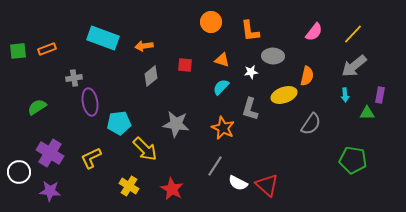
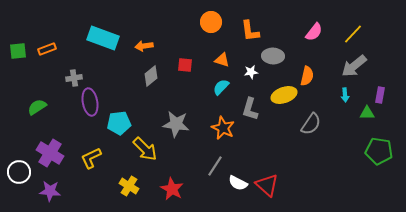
green pentagon: moved 26 px right, 9 px up
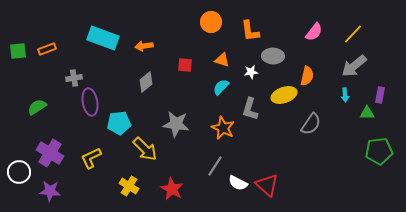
gray diamond: moved 5 px left, 6 px down
green pentagon: rotated 16 degrees counterclockwise
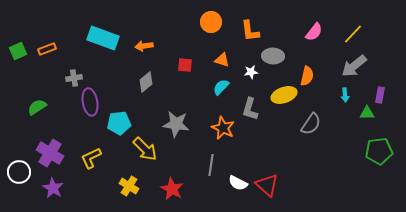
green square: rotated 18 degrees counterclockwise
gray line: moved 4 px left, 1 px up; rotated 25 degrees counterclockwise
purple star: moved 3 px right, 3 px up; rotated 25 degrees clockwise
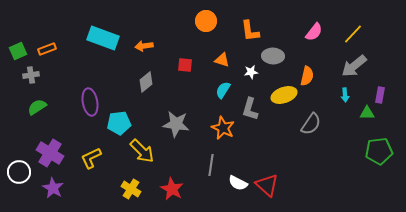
orange circle: moved 5 px left, 1 px up
gray cross: moved 43 px left, 3 px up
cyan semicircle: moved 2 px right, 3 px down; rotated 12 degrees counterclockwise
yellow arrow: moved 3 px left, 2 px down
yellow cross: moved 2 px right, 3 px down
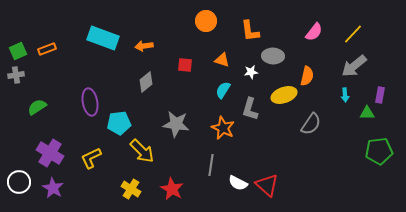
gray cross: moved 15 px left
white circle: moved 10 px down
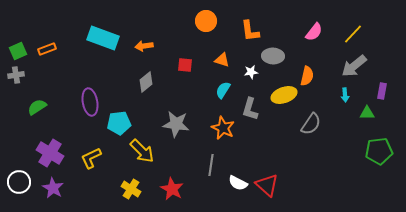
purple rectangle: moved 2 px right, 4 px up
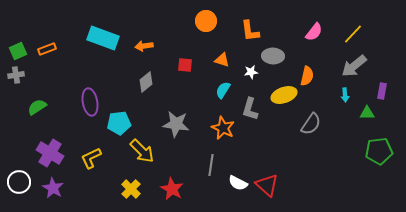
yellow cross: rotated 12 degrees clockwise
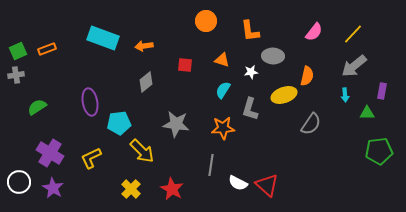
orange star: rotated 30 degrees counterclockwise
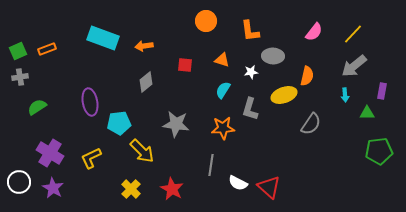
gray cross: moved 4 px right, 2 px down
red triangle: moved 2 px right, 2 px down
